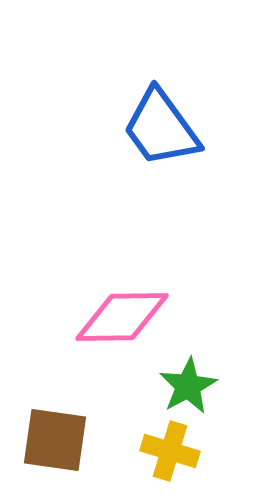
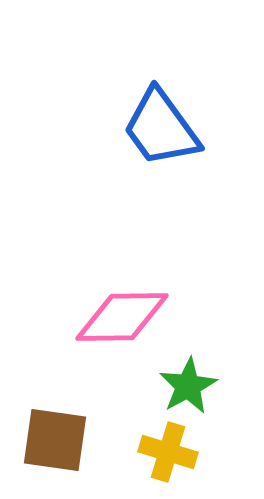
yellow cross: moved 2 px left, 1 px down
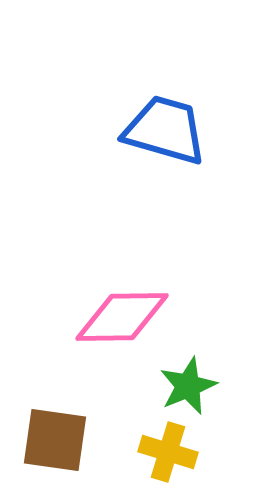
blue trapezoid: moved 4 px right, 2 px down; rotated 142 degrees clockwise
green star: rotated 6 degrees clockwise
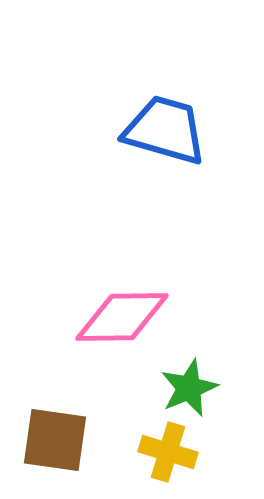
green star: moved 1 px right, 2 px down
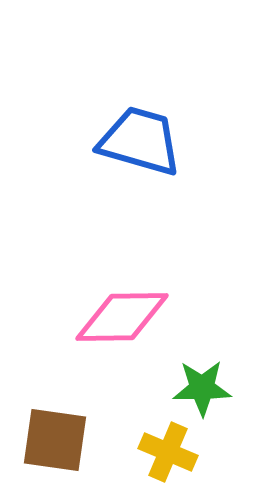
blue trapezoid: moved 25 px left, 11 px down
green star: moved 13 px right; rotated 22 degrees clockwise
yellow cross: rotated 6 degrees clockwise
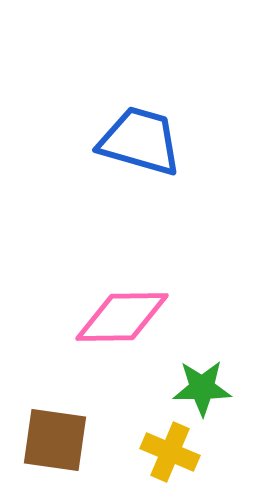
yellow cross: moved 2 px right
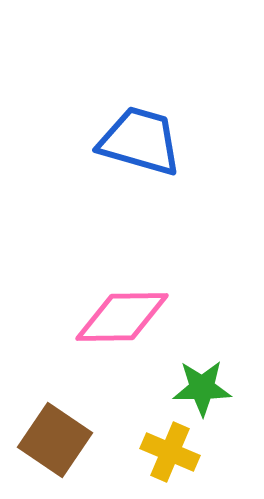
brown square: rotated 26 degrees clockwise
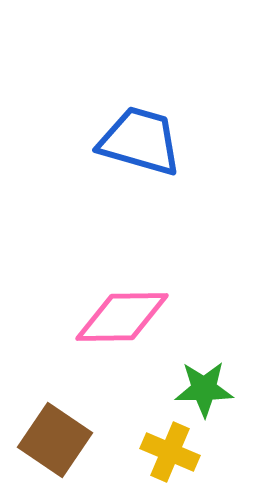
green star: moved 2 px right, 1 px down
